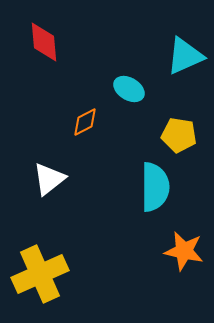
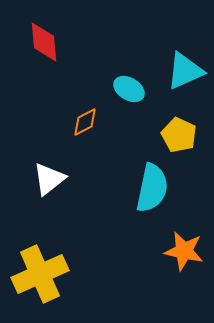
cyan triangle: moved 15 px down
yellow pentagon: rotated 16 degrees clockwise
cyan semicircle: moved 3 px left, 1 px down; rotated 12 degrees clockwise
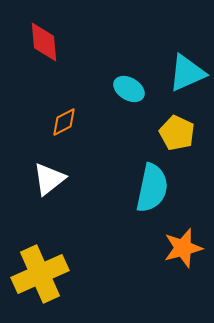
cyan triangle: moved 2 px right, 2 px down
orange diamond: moved 21 px left
yellow pentagon: moved 2 px left, 2 px up
orange star: moved 1 px left, 3 px up; rotated 27 degrees counterclockwise
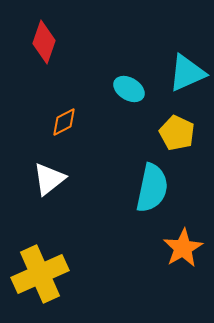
red diamond: rotated 24 degrees clockwise
orange star: rotated 15 degrees counterclockwise
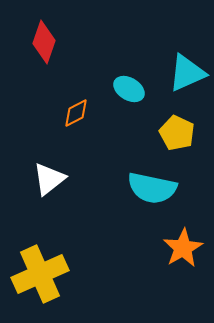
orange diamond: moved 12 px right, 9 px up
cyan semicircle: rotated 90 degrees clockwise
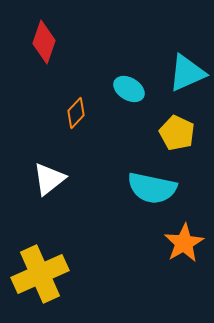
orange diamond: rotated 20 degrees counterclockwise
orange star: moved 1 px right, 5 px up
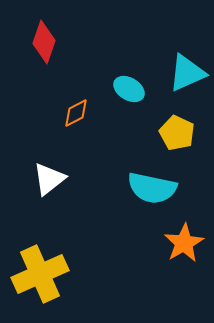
orange diamond: rotated 20 degrees clockwise
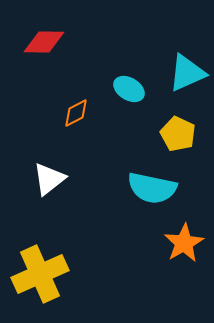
red diamond: rotated 72 degrees clockwise
yellow pentagon: moved 1 px right, 1 px down
